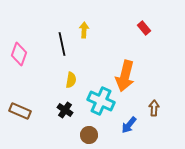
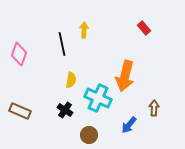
cyan cross: moved 3 px left, 3 px up
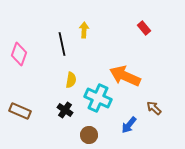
orange arrow: rotated 100 degrees clockwise
brown arrow: rotated 49 degrees counterclockwise
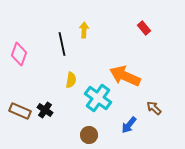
cyan cross: rotated 12 degrees clockwise
black cross: moved 20 px left
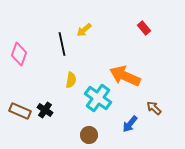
yellow arrow: rotated 133 degrees counterclockwise
blue arrow: moved 1 px right, 1 px up
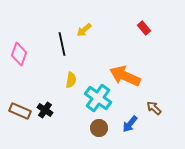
brown circle: moved 10 px right, 7 px up
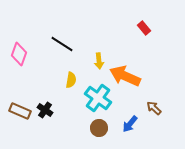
yellow arrow: moved 15 px right, 31 px down; rotated 56 degrees counterclockwise
black line: rotated 45 degrees counterclockwise
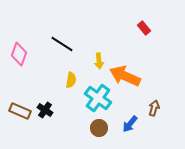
brown arrow: rotated 63 degrees clockwise
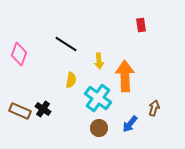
red rectangle: moved 3 px left, 3 px up; rotated 32 degrees clockwise
black line: moved 4 px right
orange arrow: rotated 64 degrees clockwise
black cross: moved 2 px left, 1 px up
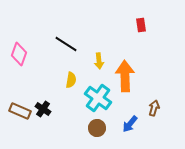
brown circle: moved 2 px left
